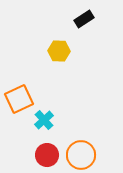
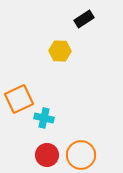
yellow hexagon: moved 1 px right
cyan cross: moved 2 px up; rotated 36 degrees counterclockwise
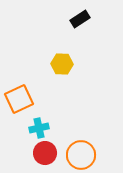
black rectangle: moved 4 px left
yellow hexagon: moved 2 px right, 13 px down
cyan cross: moved 5 px left, 10 px down; rotated 24 degrees counterclockwise
red circle: moved 2 px left, 2 px up
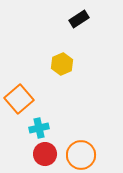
black rectangle: moved 1 px left
yellow hexagon: rotated 25 degrees counterclockwise
orange square: rotated 16 degrees counterclockwise
red circle: moved 1 px down
